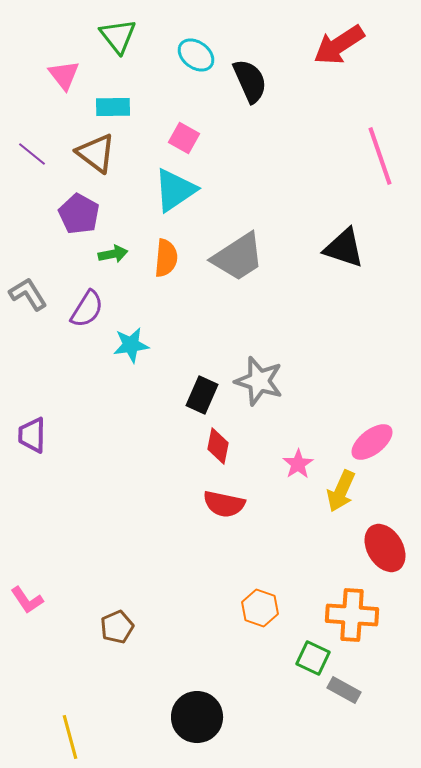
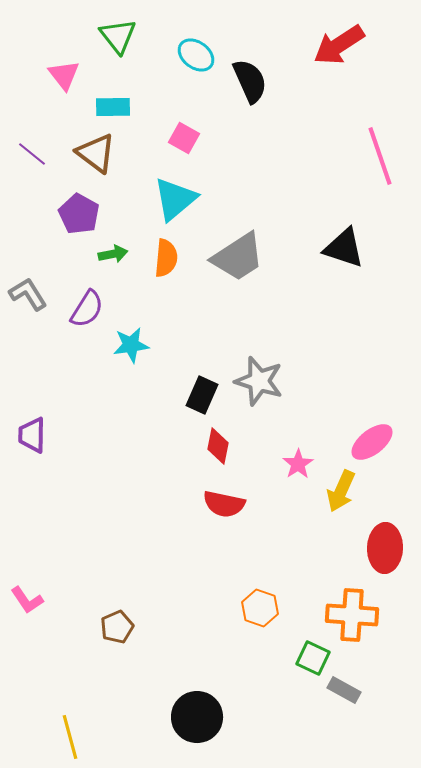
cyan triangle: moved 9 px down; rotated 6 degrees counterclockwise
red ellipse: rotated 33 degrees clockwise
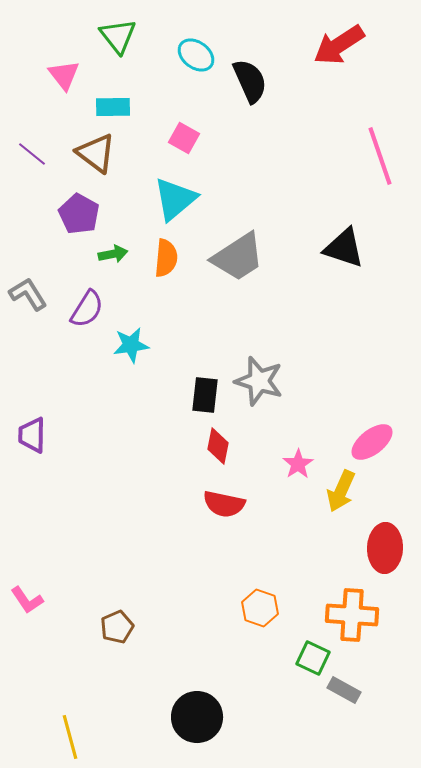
black rectangle: moved 3 px right; rotated 18 degrees counterclockwise
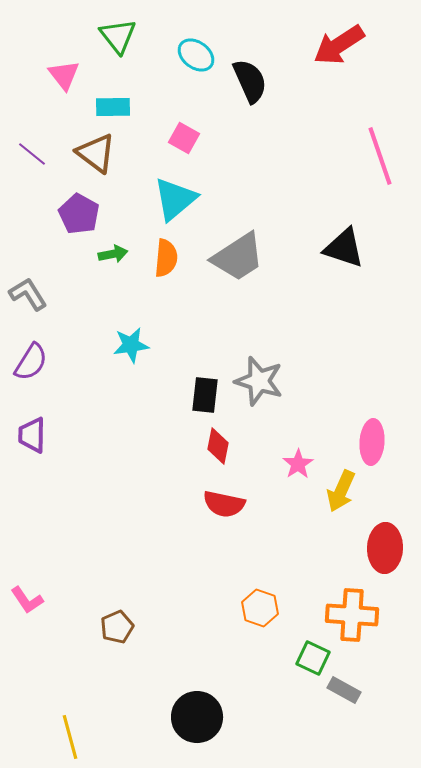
purple semicircle: moved 56 px left, 53 px down
pink ellipse: rotated 48 degrees counterclockwise
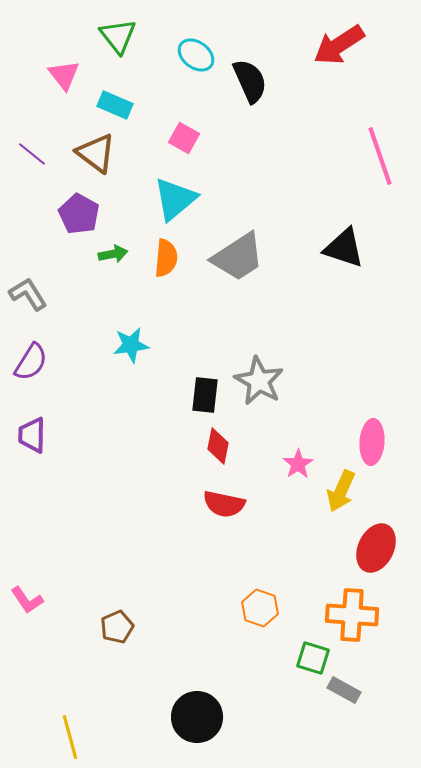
cyan rectangle: moved 2 px right, 2 px up; rotated 24 degrees clockwise
gray star: rotated 12 degrees clockwise
red ellipse: moved 9 px left; rotated 24 degrees clockwise
green square: rotated 8 degrees counterclockwise
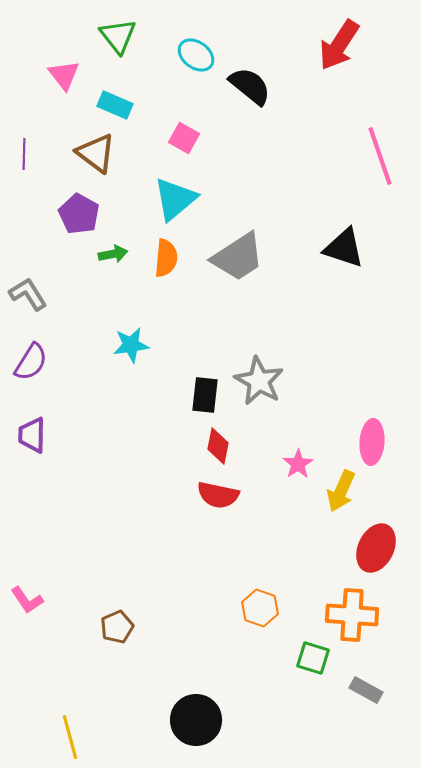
red arrow: rotated 24 degrees counterclockwise
black semicircle: moved 5 px down; rotated 27 degrees counterclockwise
purple line: moved 8 px left; rotated 52 degrees clockwise
red semicircle: moved 6 px left, 9 px up
gray rectangle: moved 22 px right
black circle: moved 1 px left, 3 px down
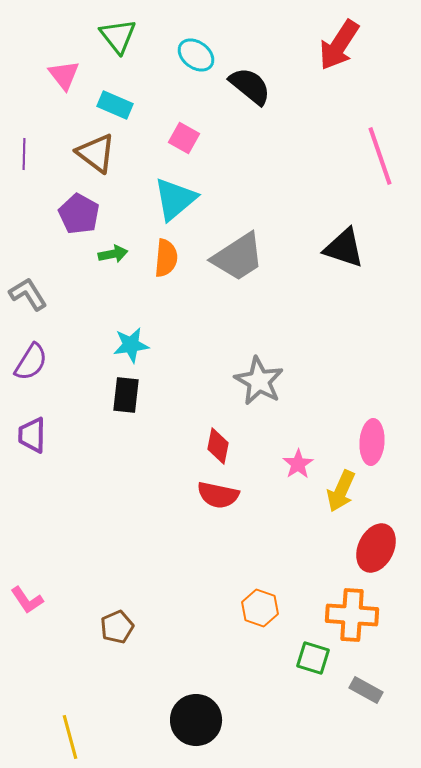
black rectangle: moved 79 px left
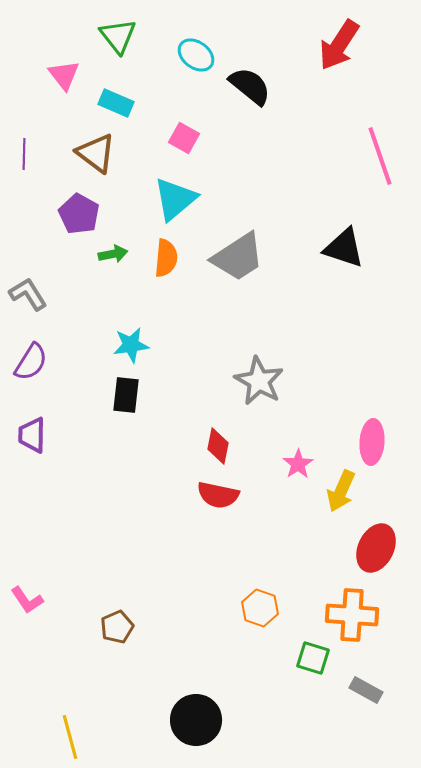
cyan rectangle: moved 1 px right, 2 px up
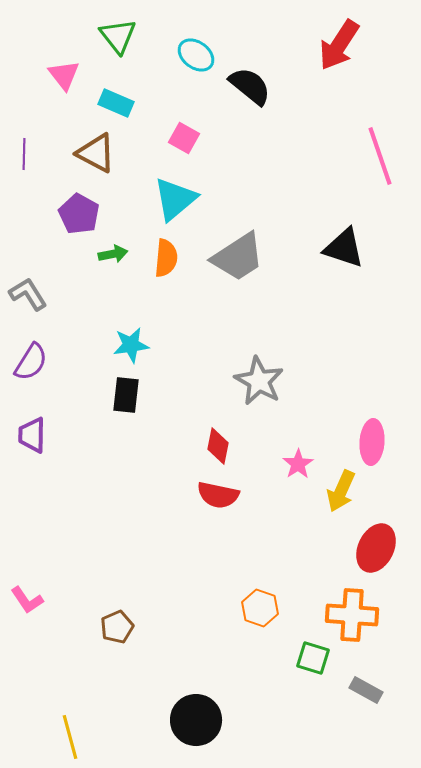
brown triangle: rotated 9 degrees counterclockwise
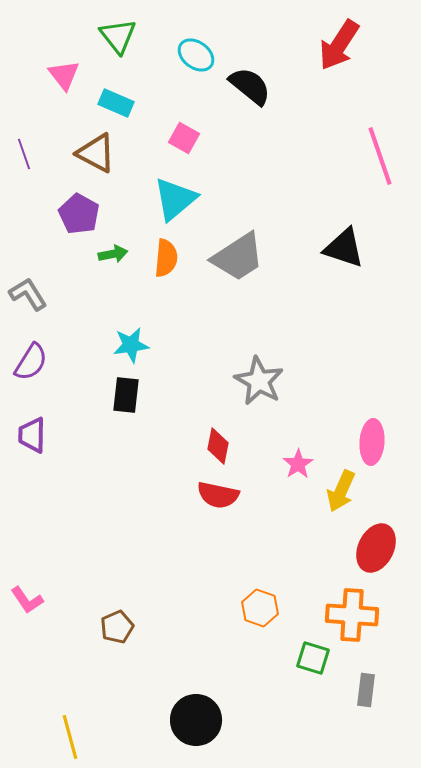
purple line: rotated 20 degrees counterclockwise
gray rectangle: rotated 68 degrees clockwise
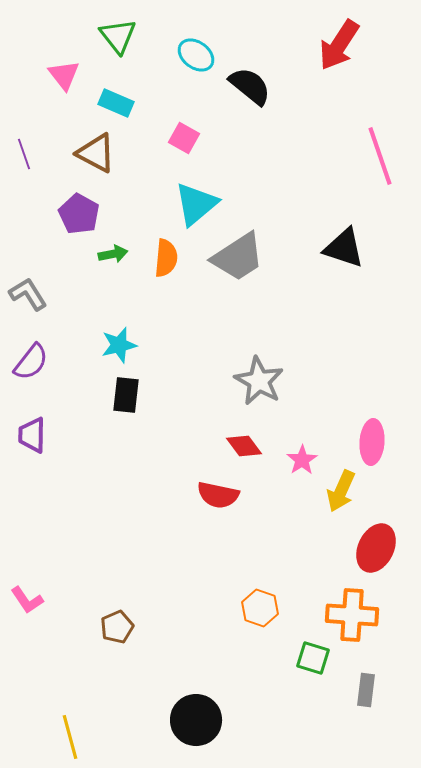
cyan triangle: moved 21 px right, 5 px down
cyan star: moved 12 px left; rotated 6 degrees counterclockwise
purple semicircle: rotated 6 degrees clockwise
red diamond: moved 26 px right; rotated 48 degrees counterclockwise
pink star: moved 4 px right, 4 px up
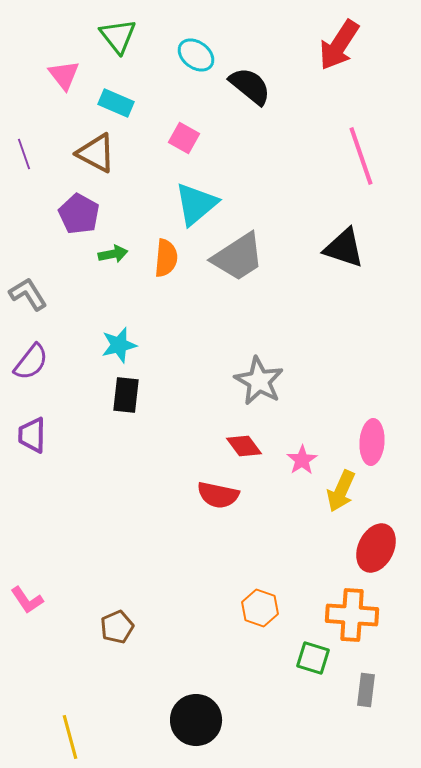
pink line: moved 19 px left
